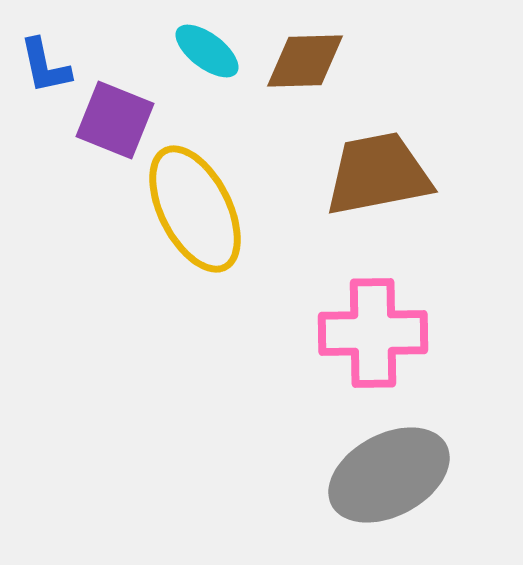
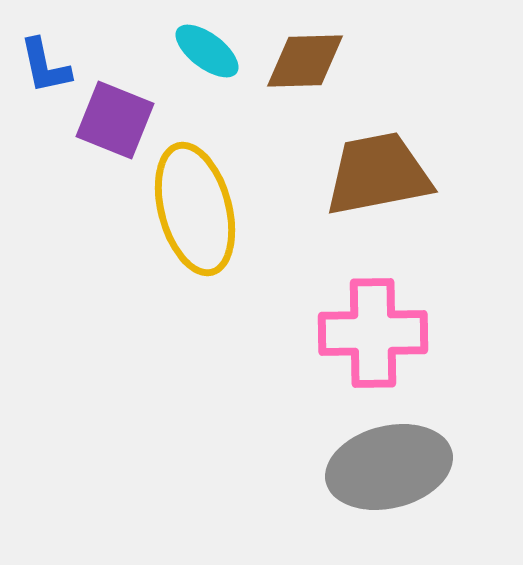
yellow ellipse: rotated 12 degrees clockwise
gray ellipse: moved 8 px up; rotated 14 degrees clockwise
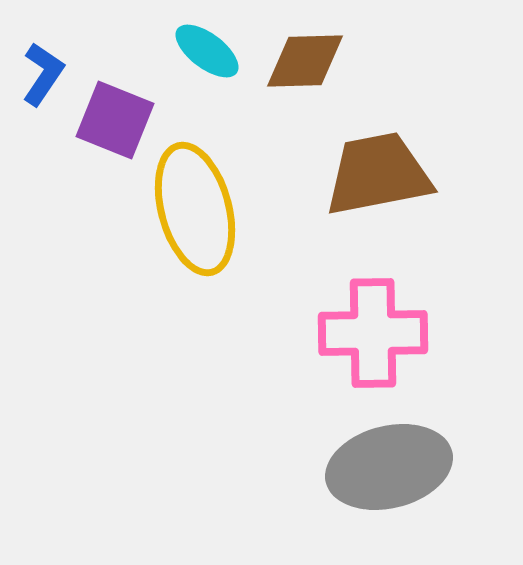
blue L-shape: moved 2 px left, 8 px down; rotated 134 degrees counterclockwise
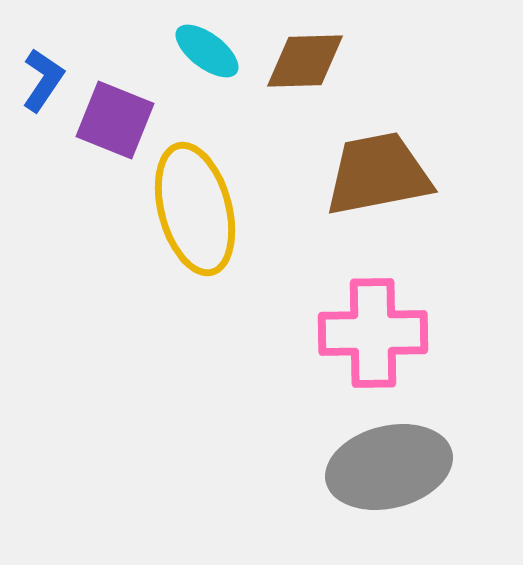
blue L-shape: moved 6 px down
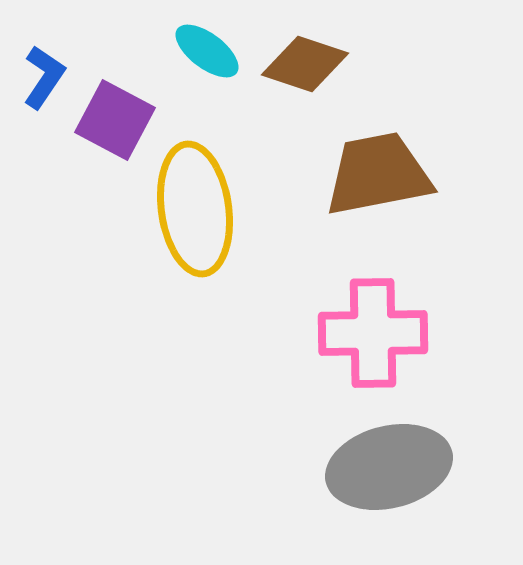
brown diamond: moved 3 px down; rotated 20 degrees clockwise
blue L-shape: moved 1 px right, 3 px up
purple square: rotated 6 degrees clockwise
yellow ellipse: rotated 7 degrees clockwise
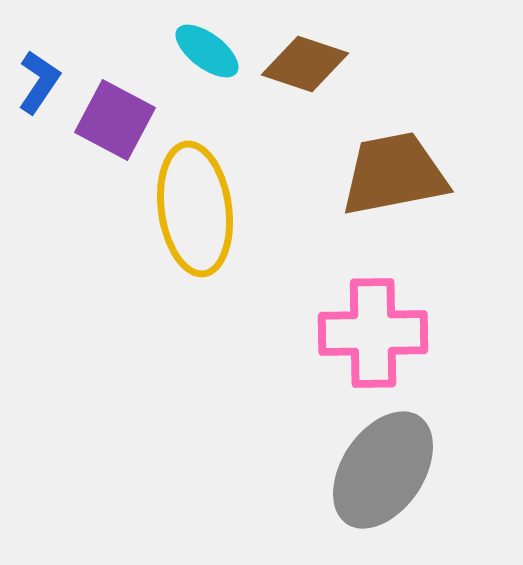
blue L-shape: moved 5 px left, 5 px down
brown trapezoid: moved 16 px right
gray ellipse: moved 6 px left, 3 px down; rotated 42 degrees counterclockwise
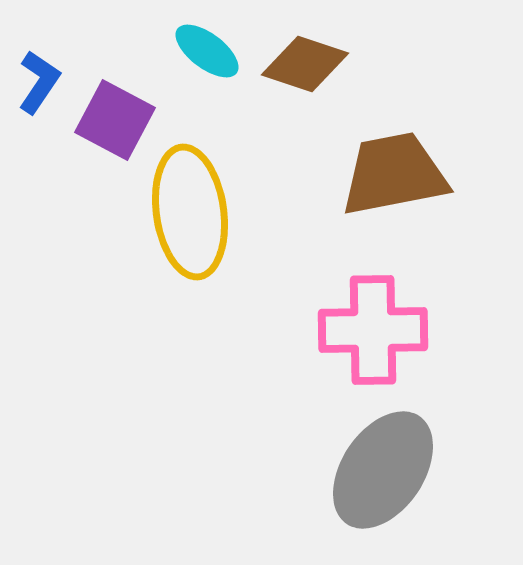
yellow ellipse: moved 5 px left, 3 px down
pink cross: moved 3 px up
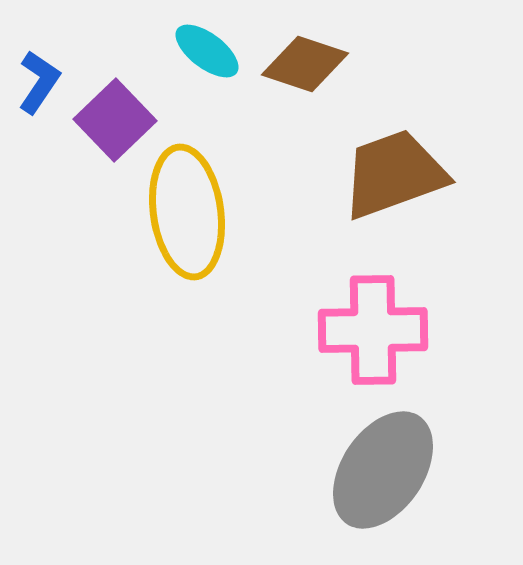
purple square: rotated 18 degrees clockwise
brown trapezoid: rotated 9 degrees counterclockwise
yellow ellipse: moved 3 px left
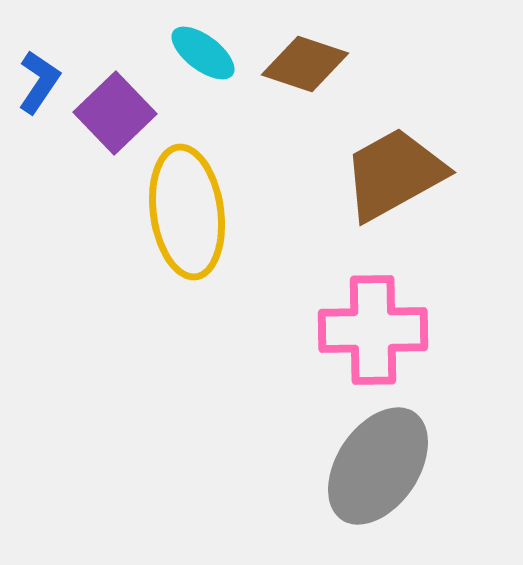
cyan ellipse: moved 4 px left, 2 px down
purple square: moved 7 px up
brown trapezoid: rotated 9 degrees counterclockwise
gray ellipse: moved 5 px left, 4 px up
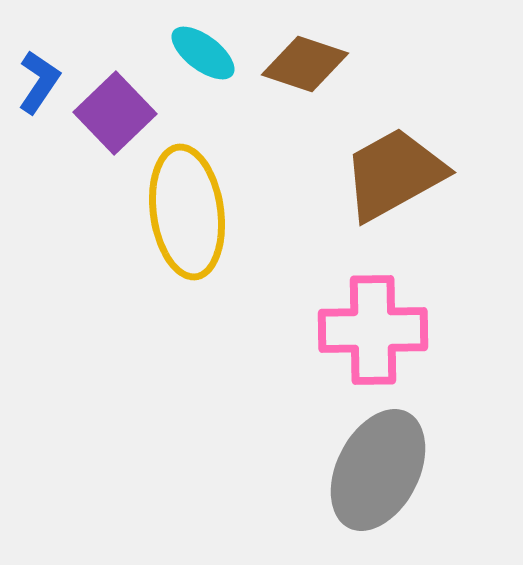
gray ellipse: moved 4 px down; rotated 7 degrees counterclockwise
